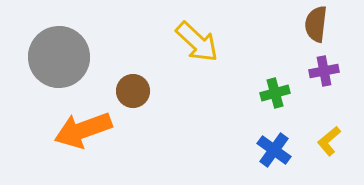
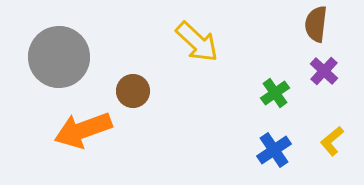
purple cross: rotated 36 degrees counterclockwise
green cross: rotated 20 degrees counterclockwise
yellow L-shape: moved 3 px right
blue cross: rotated 20 degrees clockwise
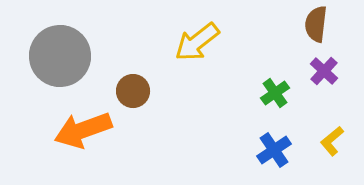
yellow arrow: rotated 99 degrees clockwise
gray circle: moved 1 px right, 1 px up
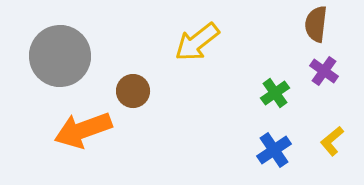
purple cross: rotated 8 degrees counterclockwise
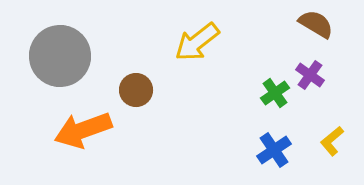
brown semicircle: rotated 114 degrees clockwise
purple cross: moved 14 px left, 4 px down
brown circle: moved 3 px right, 1 px up
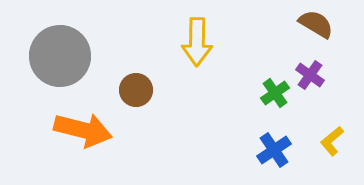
yellow arrow: rotated 51 degrees counterclockwise
orange arrow: rotated 146 degrees counterclockwise
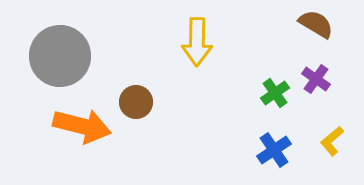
purple cross: moved 6 px right, 4 px down
brown circle: moved 12 px down
orange arrow: moved 1 px left, 4 px up
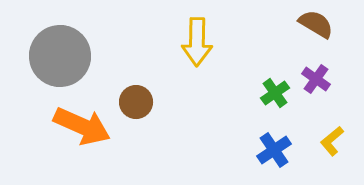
orange arrow: rotated 10 degrees clockwise
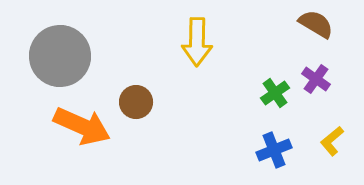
blue cross: rotated 12 degrees clockwise
